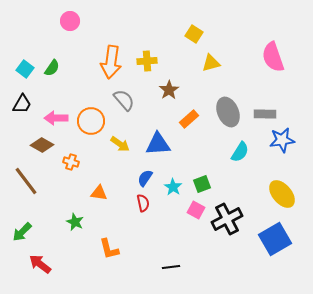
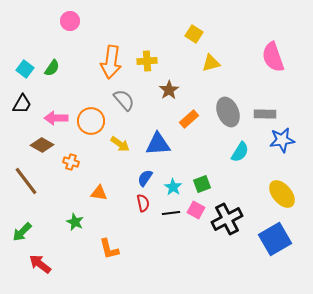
black line: moved 54 px up
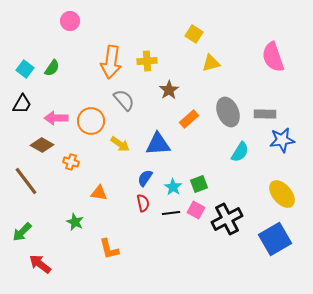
green square: moved 3 px left
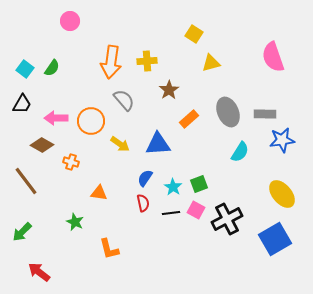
red arrow: moved 1 px left, 8 px down
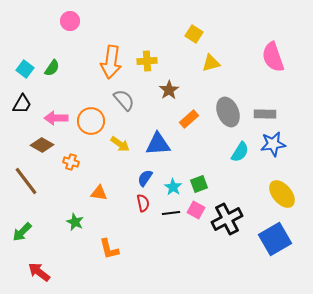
blue star: moved 9 px left, 4 px down
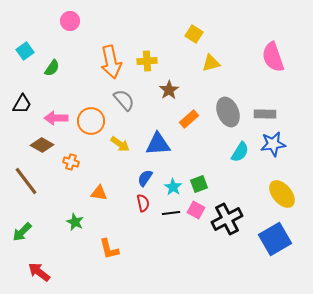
orange arrow: rotated 20 degrees counterclockwise
cyan square: moved 18 px up; rotated 18 degrees clockwise
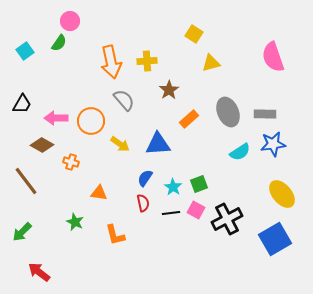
green semicircle: moved 7 px right, 25 px up
cyan semicircle: rotated 25 degrees clockwise
orange L-shape: moved 6 px right, 14 px up
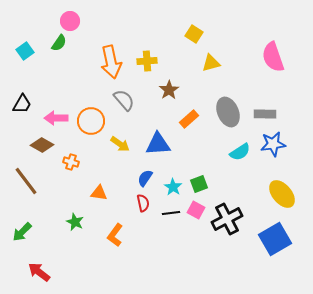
orange L-shape: rotated 50 degrees clockwise
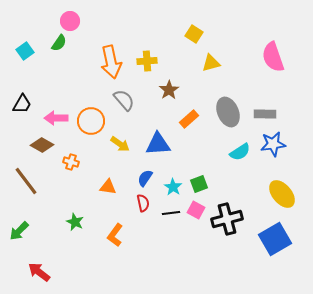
orange triangle: moved 9 px right, 6 px up
black cross: rotated 12 degrees clockwise
green arrow: moved 3 px left, 1 px up
